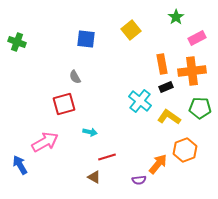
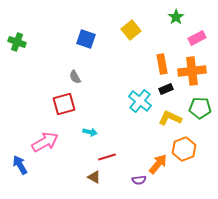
blue square: rotated 12 degrees clockwise
black rectangle: moved 2 px down
yellow L-shape: moved 1 px right, 1 px down; rotated 10 degrees counterclockwise
orange hexagon: moved 1 px left, 1 px up
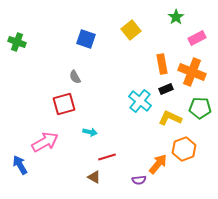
orange cross: moved 1 px down; rotated 28 degrees clockwise
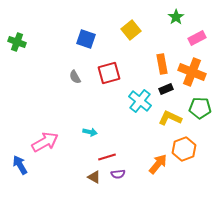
red square: moved 45 px right, 31 px up
purple semicircle: moved 21 px left, 6 px up
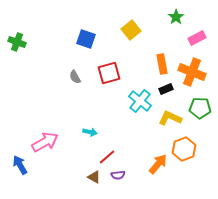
red line: rotated 24 degrees counterclockwise
purple semicircle: moved 1 px down
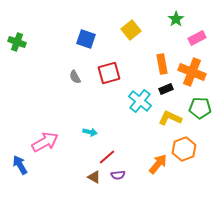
green star: moved 2 px down
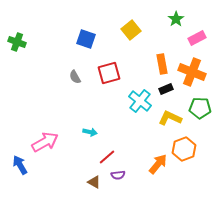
brown triangle: moved 5 px down
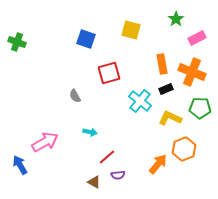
yellow square: rotated 36 degrees counterclockwise
gray semicircle: moved 19 px down
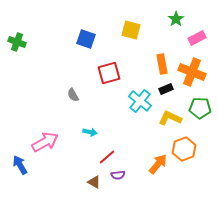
gray semicircle: moved 2 px left, 1 px up
